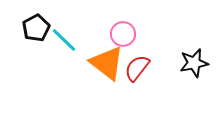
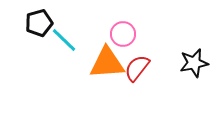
black pentagon: moved 3 px right, 5 px up; rotated 12 degrees clockwise
orange triangle: rotated 42 degrees counterclockwise
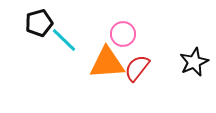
black star: moved 1 px up; rotated 12 degrees counterclockwise
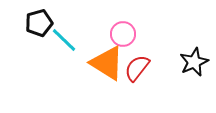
orange triangle: rotated 36 degrees clockwise
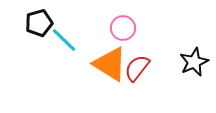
pink circle: moved 6 px up
orange triangle: moved 3 px right, 1 px down
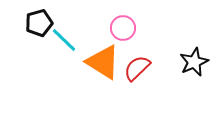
orange triangle: moved 7 px left, 2 px up
red semicircle: rotated 8 degrees clockwise
